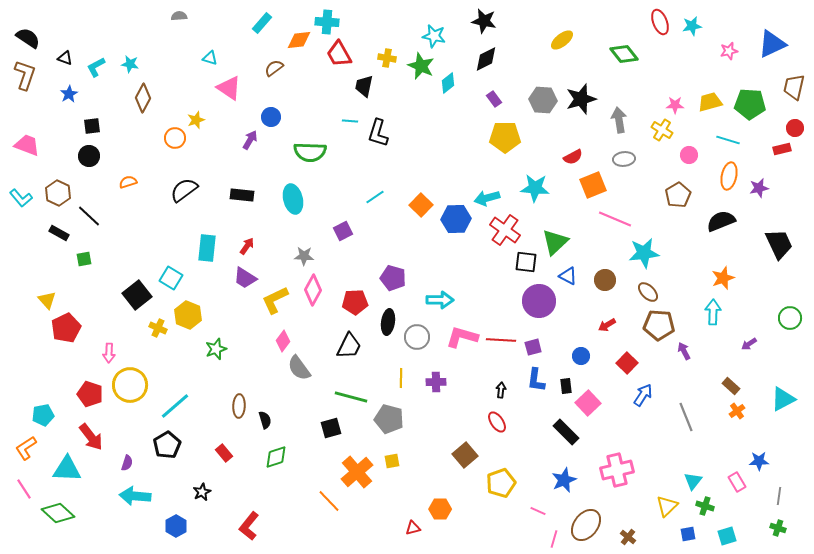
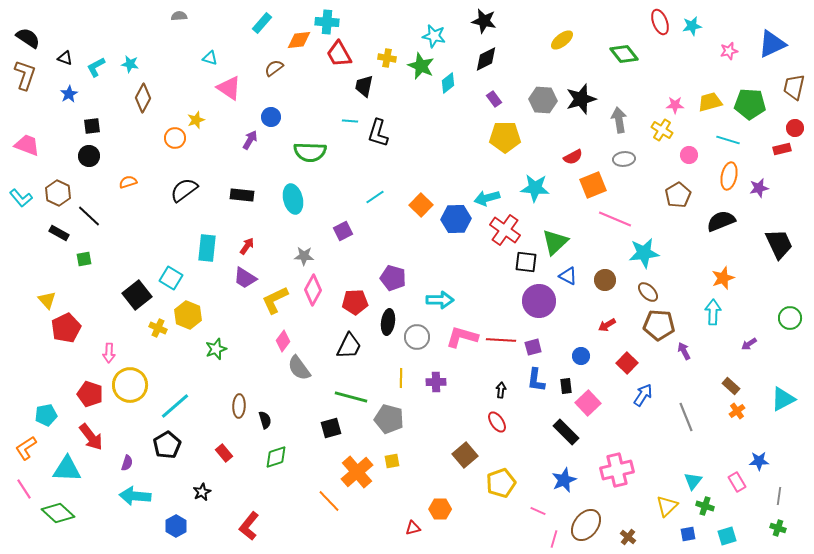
cyan pentagon at (43, 415): moved 3 px right
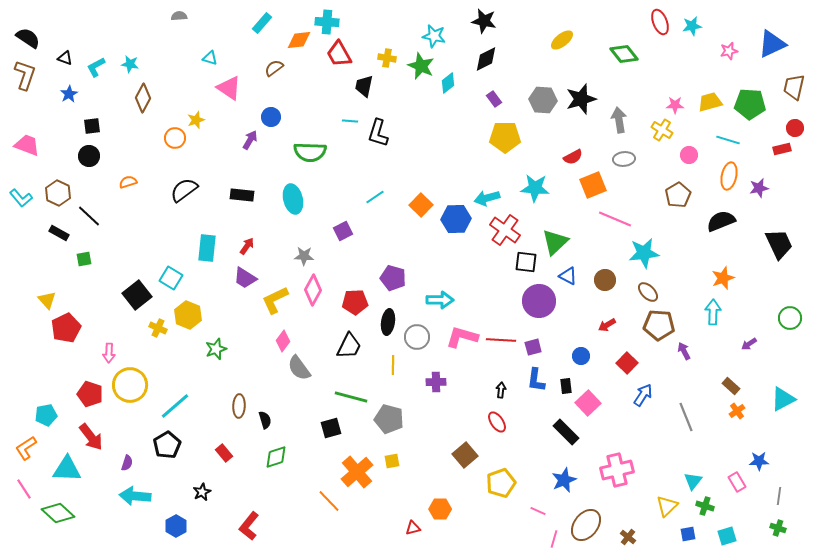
yellow line at (401, 378): moved 8 px left, 13 px up
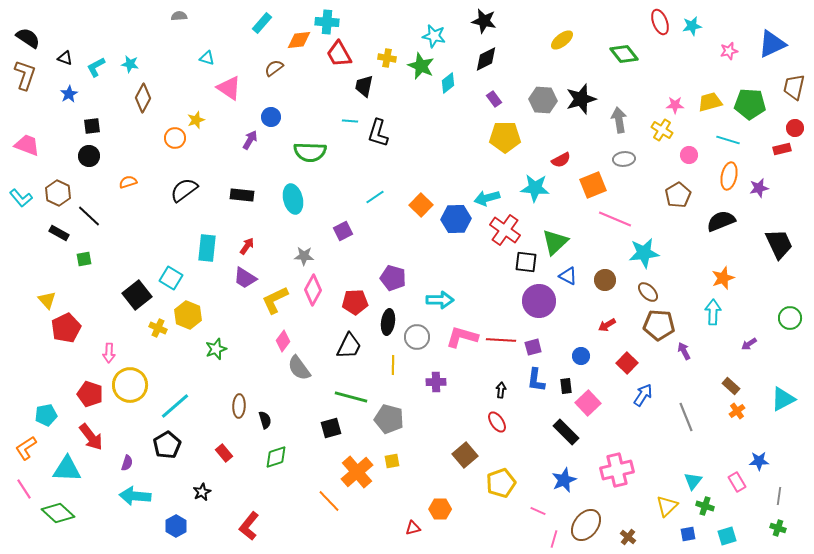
cyan triangle at (210, 58): moved 3 px left
red semicircle at (573, 157): moved 12 px left, 3 px down
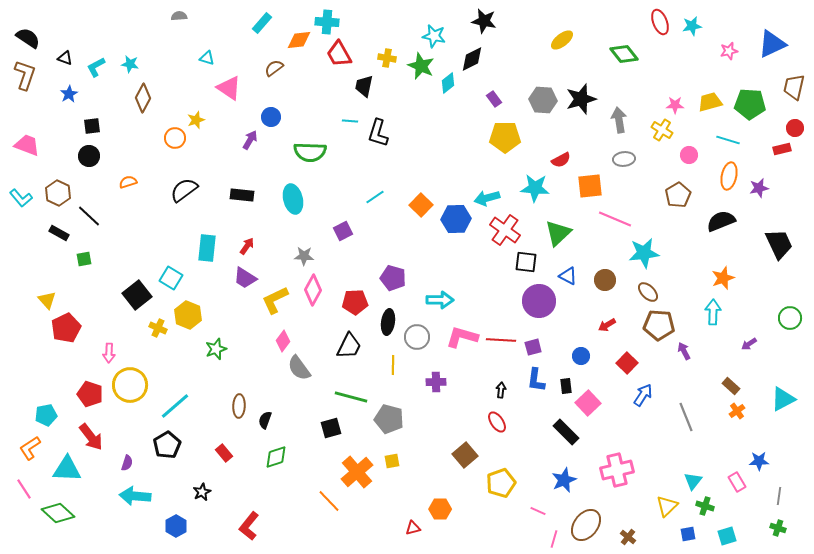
black diamond at (486, 59): moved 14 px left
orange square at (593, 185): moved 3 px left, 1 px down; rotated 16 degrees clockwise
green triangle at (555, 242): moved 3 px right, 9 px up
black semicircle at (265, 420): rotated 144 degrees counterclockwise
orange L-shape at (26, 448): moved 4 px right
